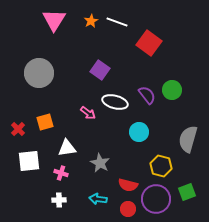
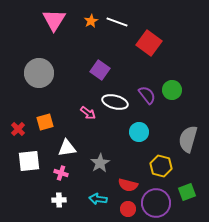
gray star: rotated 12 degrees clockwise
purple circle: moved 4 px down
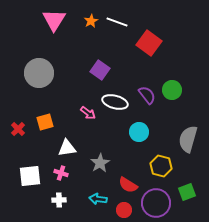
white square: moved 1 px right, 15 px down
red semicircle: rotated 18 degrees clockwise
red circle: moved 4 px left, 1 px down
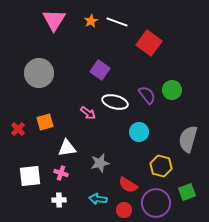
gray star: rotated 18 degrees clockwise
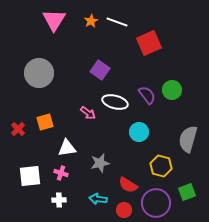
red square: rotated 30 degrees clockwise
